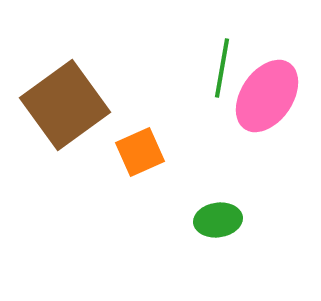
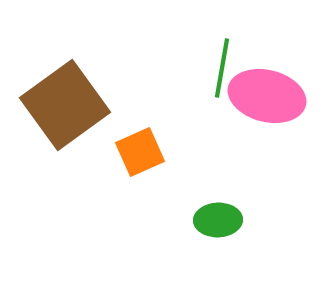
pink ellipse: rotated 70 degrees clockwise
green ellipse: rotated 6 degrees clockwise
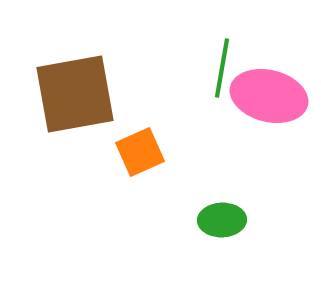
pink ellipse: moved 2 px right
brown square: moved 10 px right, 11 px up; rotated 26 degrees clockwise
green ellipse: moved 4 px right
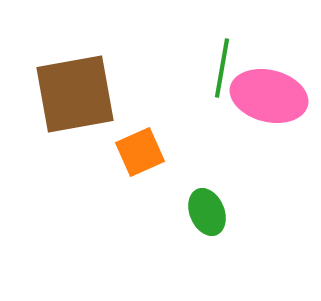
green ellipse: moved 15 px left, 8 px up; rotated 69 degrees clockwise
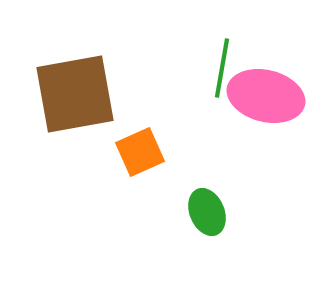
pink ellipse: moved 3 px left
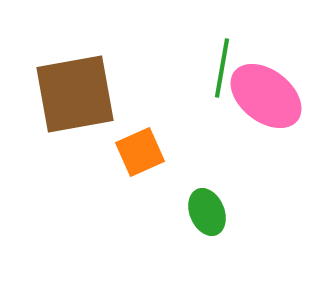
pink ellipse: rotated 24 degrees clockwise
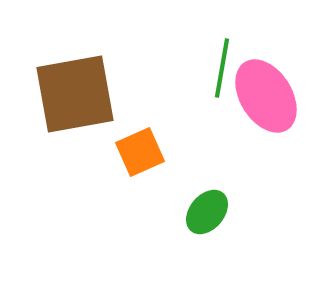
pink ellipse: rotated 20 degrees clockwise
green ellipse: rotated 63 degrees clockwise
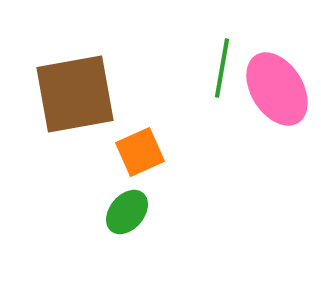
pink ellipse: moved 11 px right, 7 px up
green ellipse: moved 80 px left
